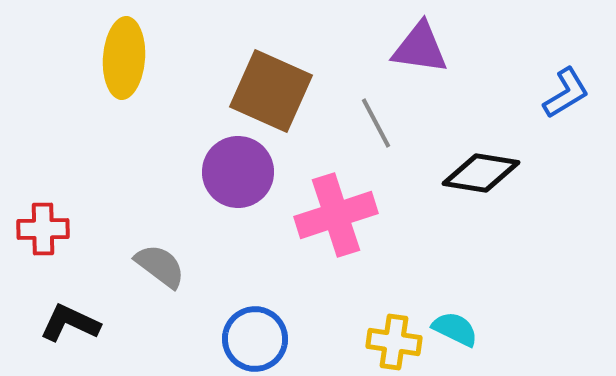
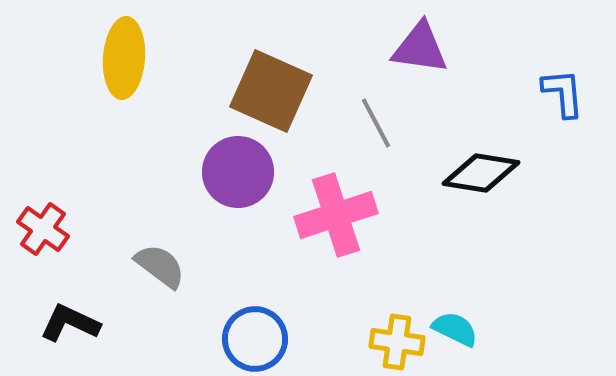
blue L-shape: moved 3 px left; rotated 64 degrees counterclockwise
red cross: rotated 36 degrees clockwise
yellow cross: moved 3 px right
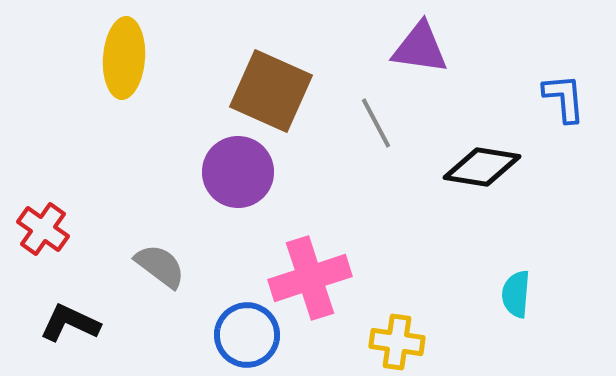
blue L-shape: moved 1 px right, 5 px down
black diamond: moved 1 px right, 6 px up
pink cross: moved 26 px left, 63 px down
cyan semicircle: moved 61 px right, 35 px up; rotated 111 degrees counterclockwise
blue circle: moved 8 px left, 4 px up
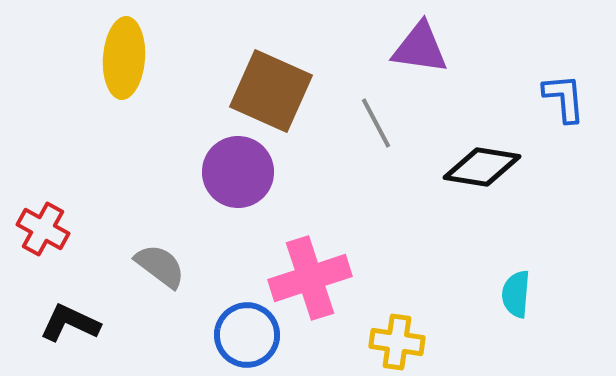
red cross: rotated 6 degrees counterclockwise
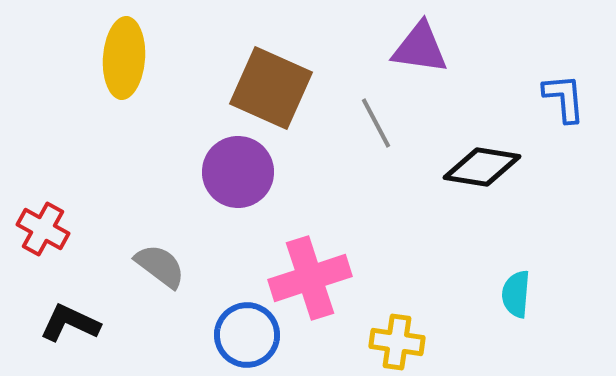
brown square: moved 3 px up
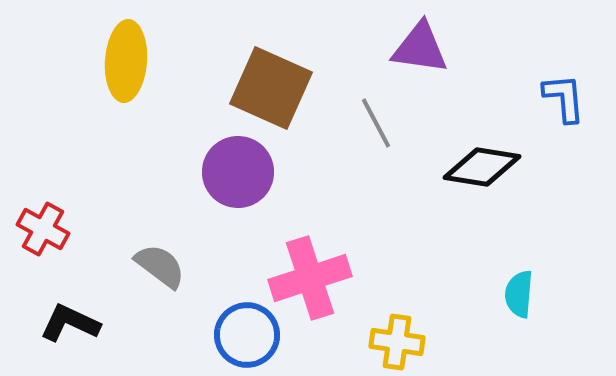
yellow ellipse: moved 2 px right, 3 px down
cyan semicircle: moved 3 px right
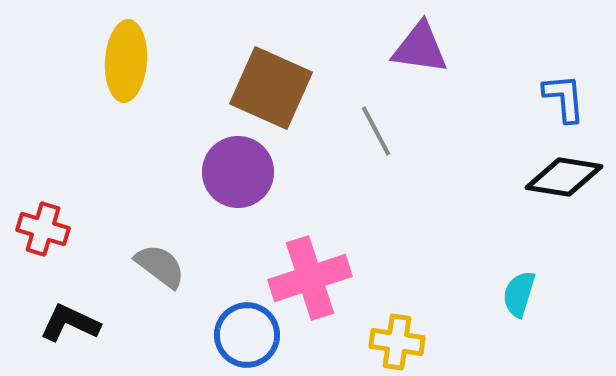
gray line: moved 8 px down
black diamond: moved 82 px right, 10 px down
red cross: rotated 12 degrees counterclockwise
cyan semicircle: rotated 12 degrees clockwise
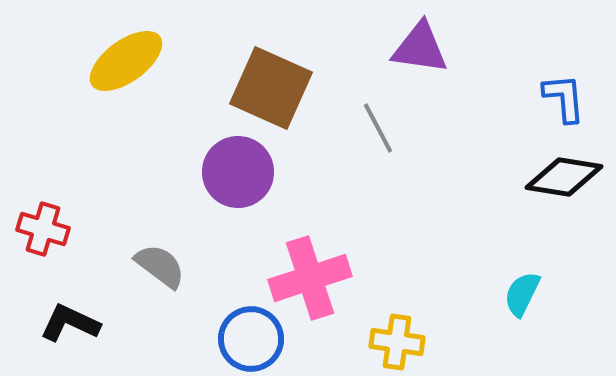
yellow ellipse: rotated 50 degrees clockwise
gray line: moved 2 px right, 3 px up
cyan semicircle: moved 3 px right; rotated 9 degrees clockwise
blue circle: moved 4 px right, 4 px down
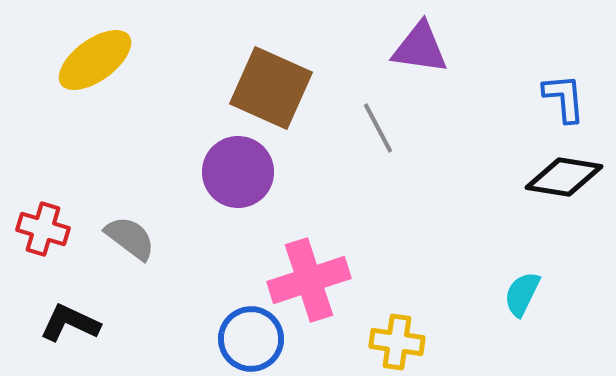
yellow ellipse: moved 31 px left, 1 px up
gray semicircle: moved 30 px left, 28 px up
pink cross: moved 1 px left, 2 px down
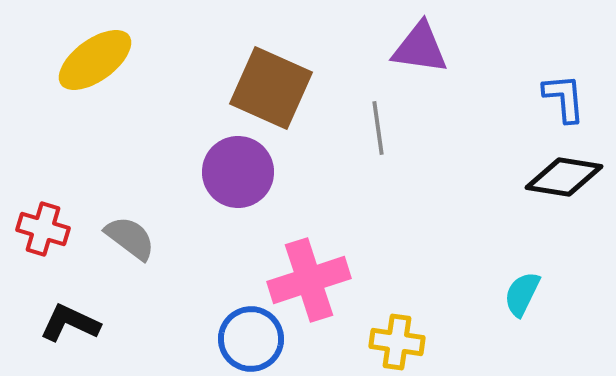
gray line: rotated 20 degrees clockwise
